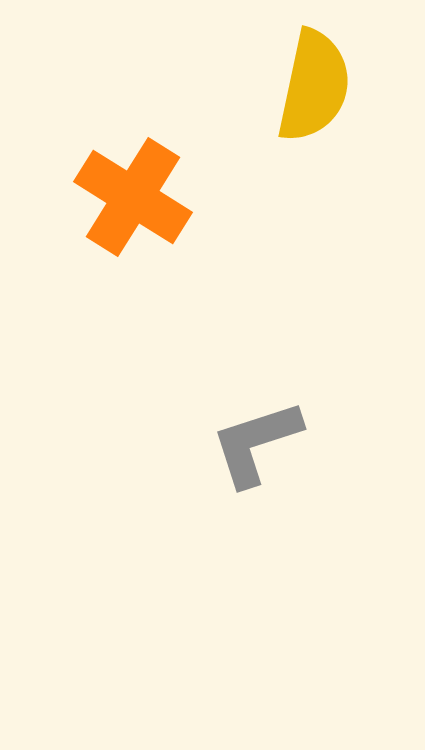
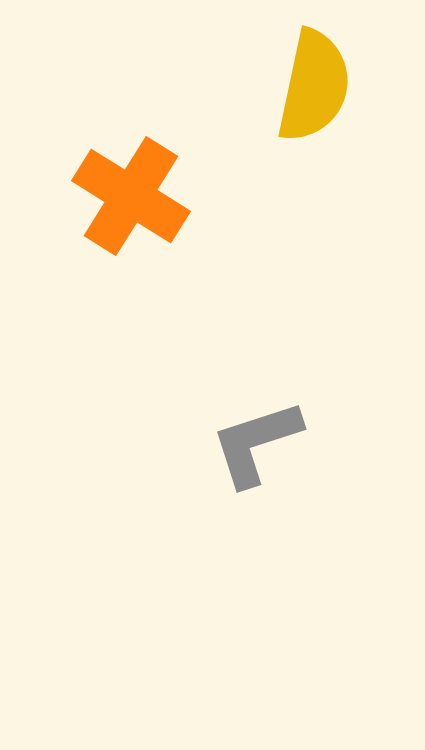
orange cross: moved 2 px left, 1 px up
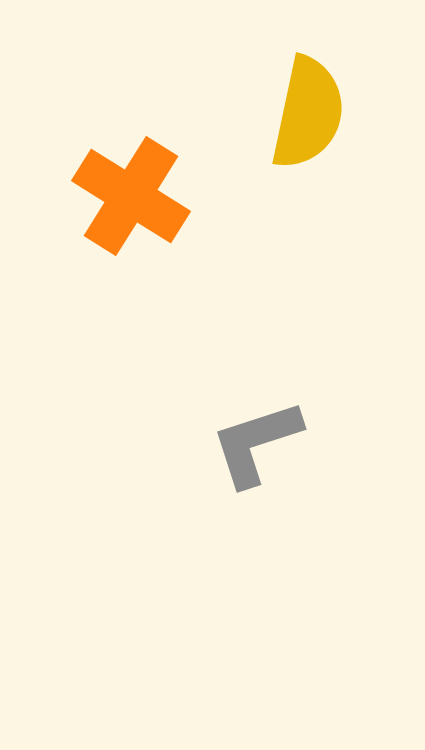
yellow semicircle: moved 6 px left, 27 px down
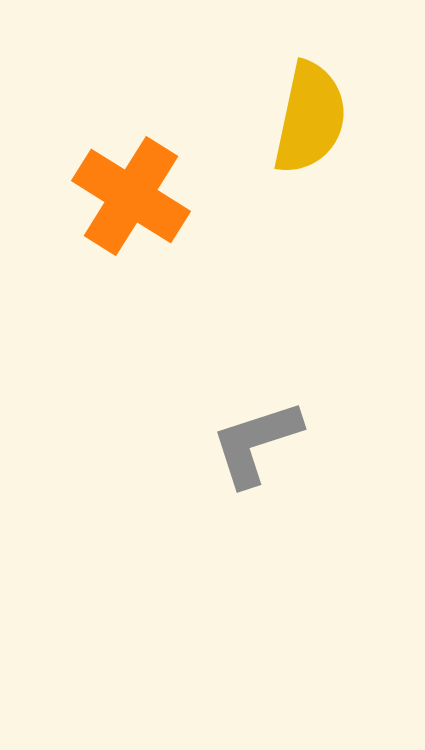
yellow semicircle: moved 2 px right, 5 px down
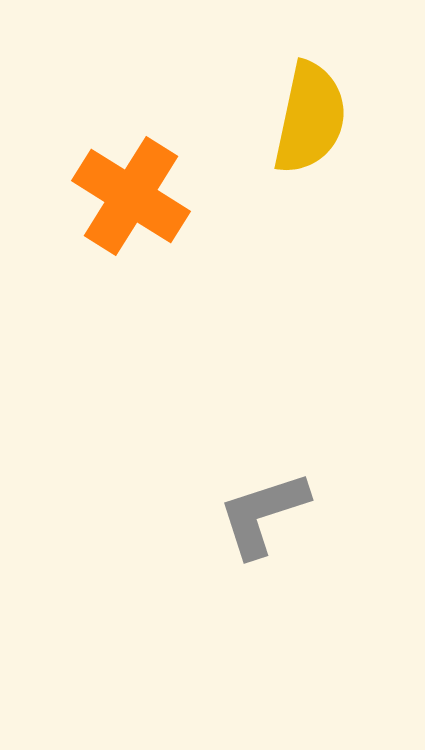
gray L-shape: moved 7 px right, 71 px down
